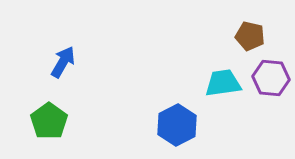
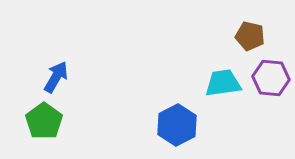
blue arrow: moved 7 px left, 15 px down
green pentagon: moved 5 px left
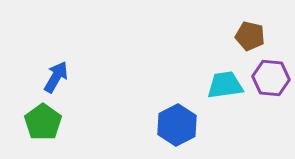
cyan trapezoid: moved 2 px right, 2 px down
green pentagon: moved 1 px left, 1 px down
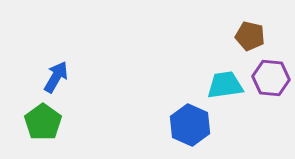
blue hexagon: moved 13 px right; rotated 9 degrees counterclockwise
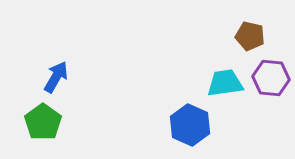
cyan trapezoid: moved 2 px up
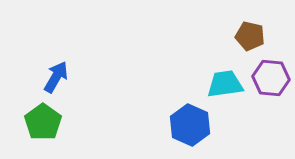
cyan trapezoid: moved 1 px down
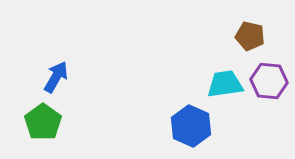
purple hexagon: moved 2 px left, 3 px down
blue hexagon: moved 1 px right, 1 px down
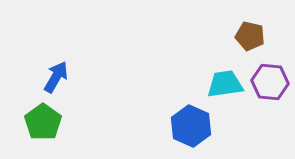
purple hexagon: moved 1 px right, 1 px down
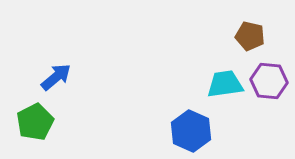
blue arrow: rotated 20 degrees clockwise
purple hexagon: moved 1 px left, 1 px up
green pentagon: moved 8 px left; rotated 9 degrees clockwise
blue hexagon: moved 5 px down
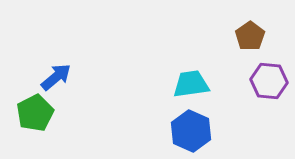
brown pentagon: rotated 24 degrees clockwise
cyan trapezoid: moved 34 px left
green pentagon: moved 9 px up
